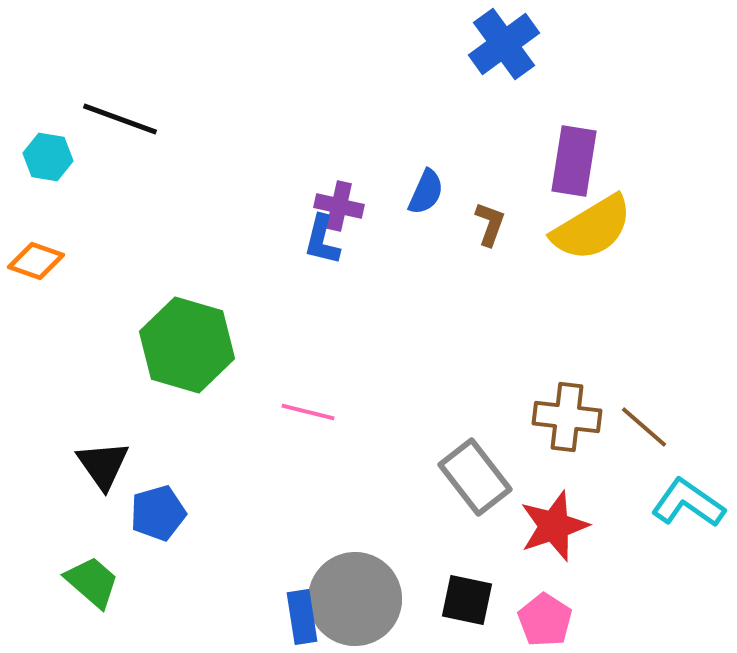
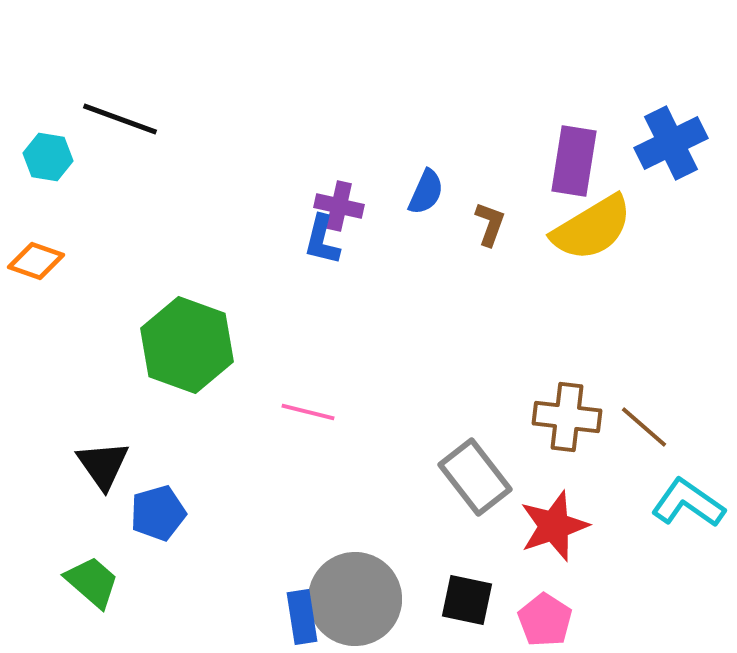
blue cross: moved 167 px right, 99 px down; rotated 10 degrees clockwise
green hexagon: rotated 4 degrees clockwise
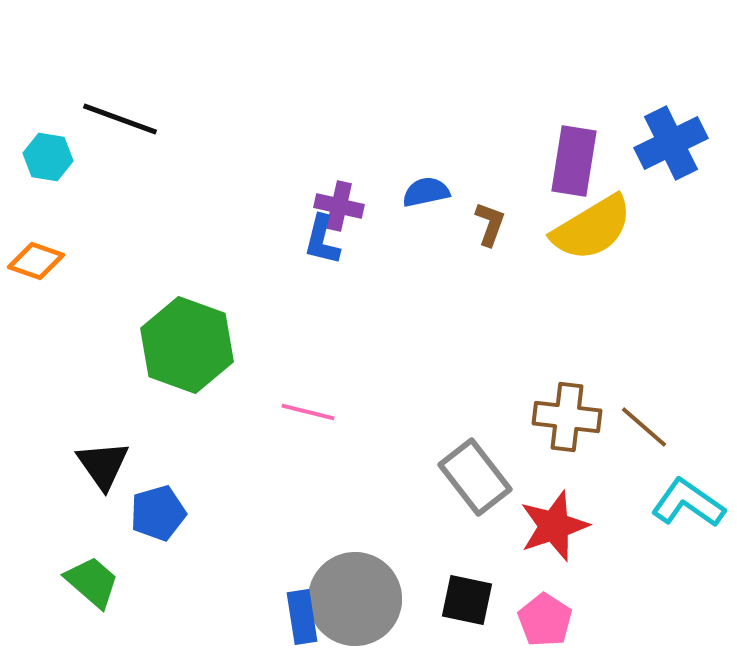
blue semicircle: rotated 126 degrees counterclockwise
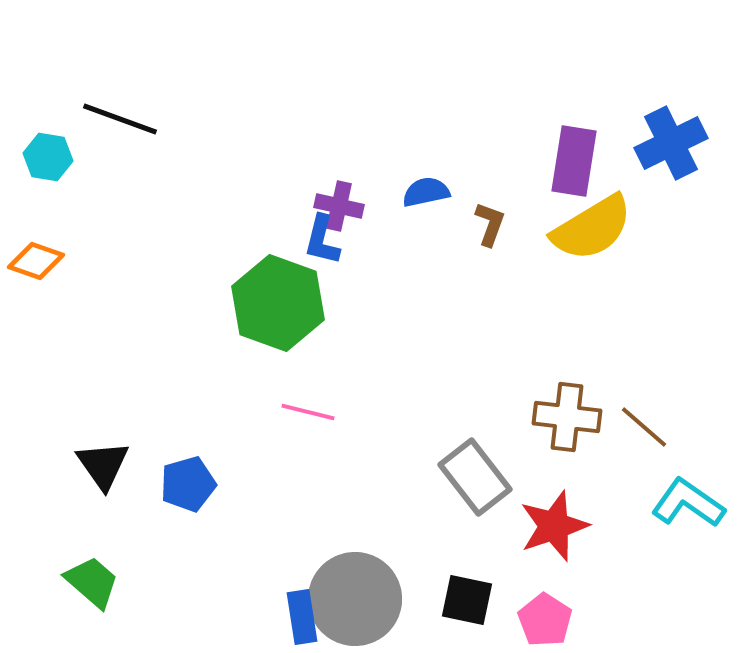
green hexagon: moved 91 px right, 42 px up
blue pentagon: moved 30 px right, 29 px up
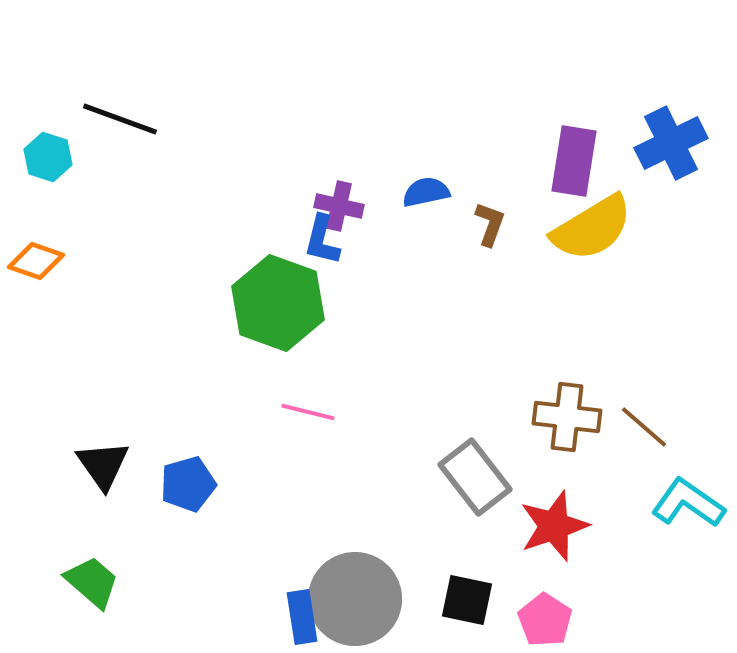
cyan hexagon: rotated 9 degrees clockwise
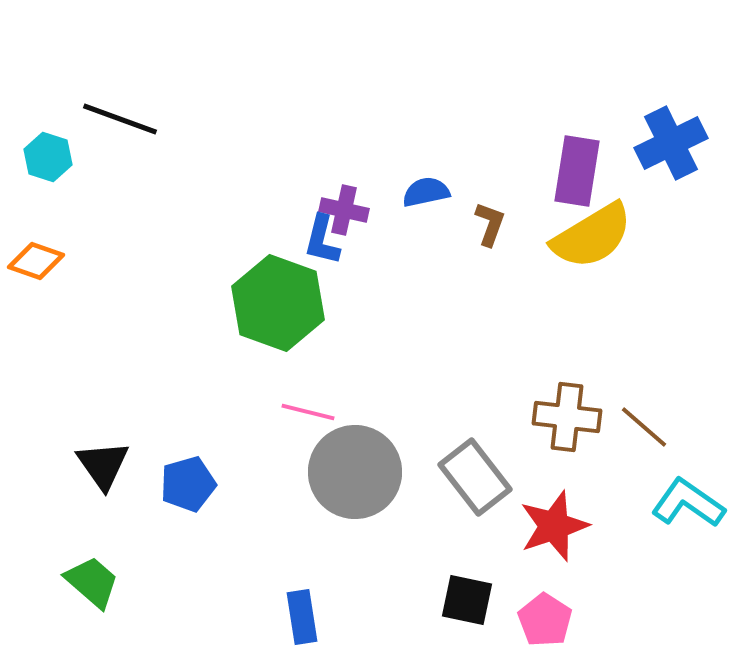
purple rectangle: moved 3 px right, 10 px down
purple cross: moved 5 px right, 4 px down
yellow semicircle: moved 8 px down
gray circle: moved 127 px up
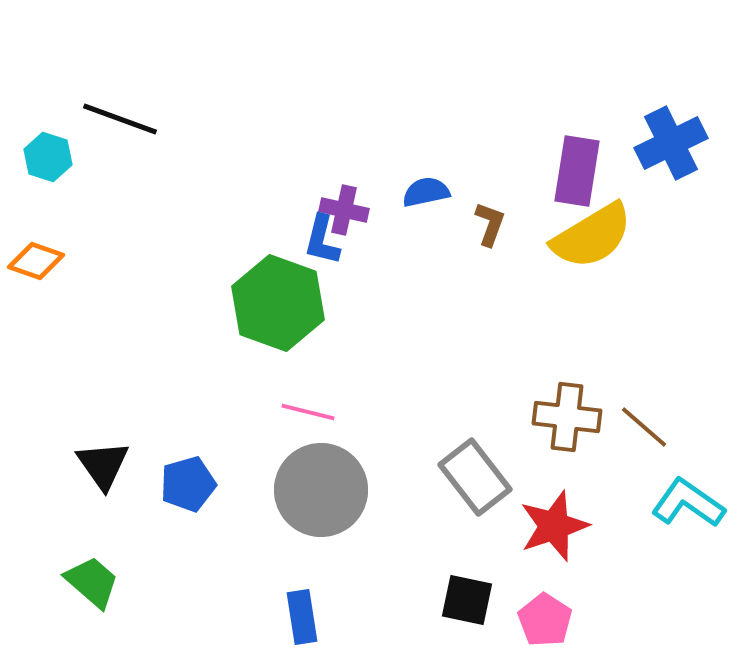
gray circle: moved 34 px left, 18 px down
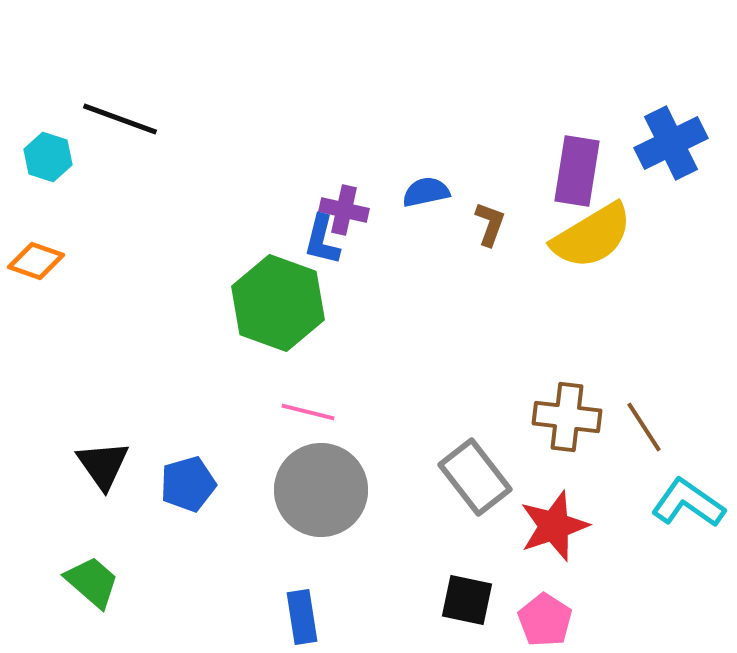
brown line: rotated 16 degrees clockwise
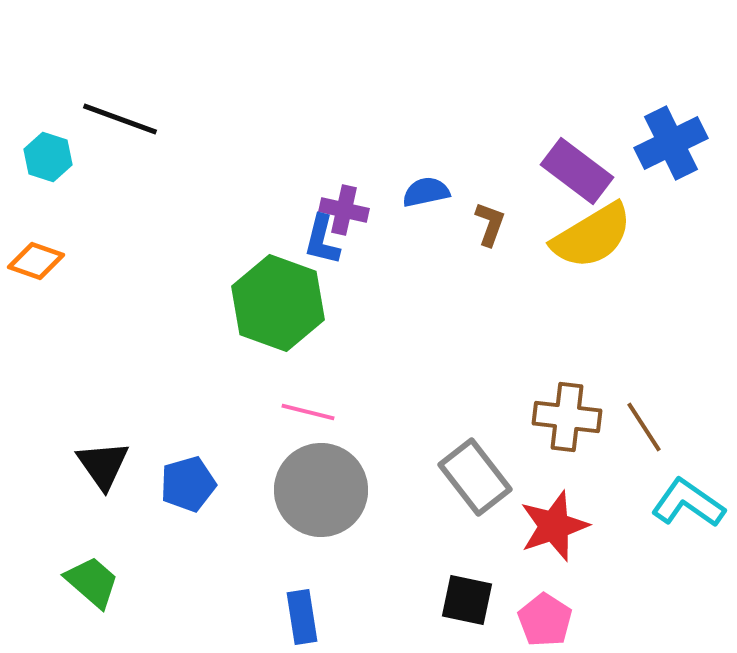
purple rectangle: rotated 62 degrees counterclockwise
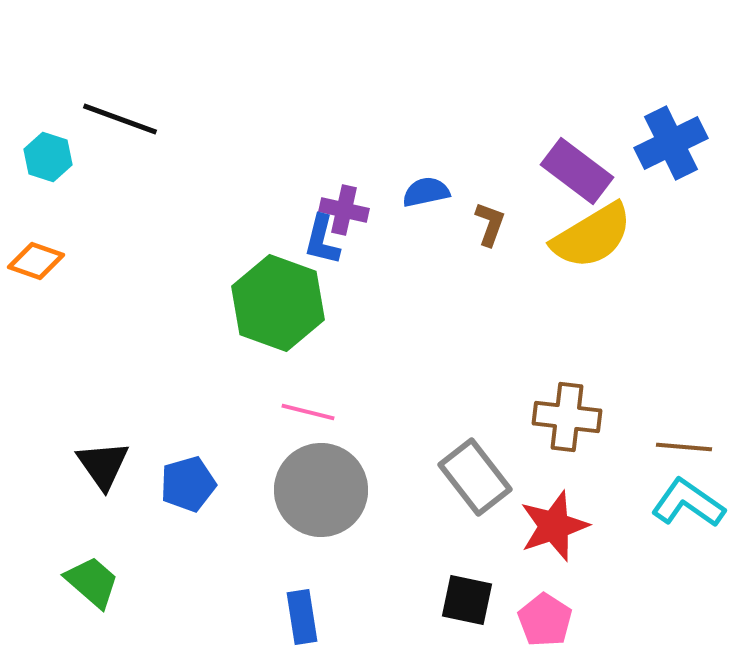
brown line: moved 40 px right, 20 px down; rotated 52 degrees counterclockwise
